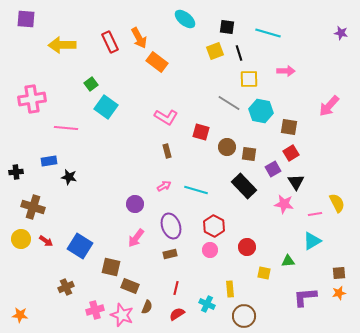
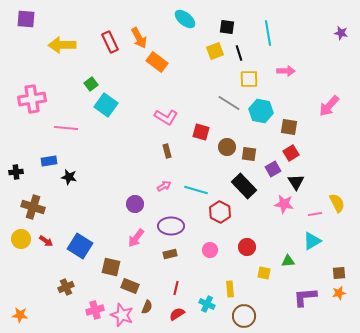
cyan line at (268, 33): rotated 65 degrees clockwise
cyan square at (106, 107): moved 2 px up
purple ellipse at (171, 226): rotated 70 degrees counterclockwise
red hexagon at (214, 226): moved 6 px right, 14 px up
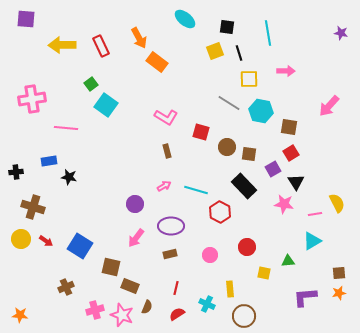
red rectangle at (110, 42): moved 9 px left, 4 px down
pink circle at (210, 250): moved 5 px down
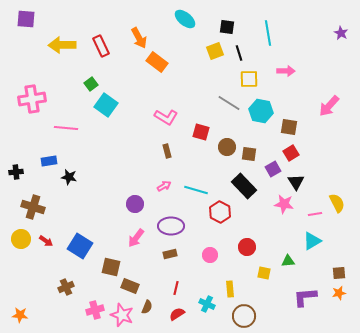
purple star at (341, 33): rotated 16 degrees clockwise
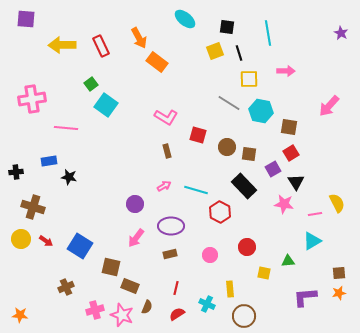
red square at (201, 132): moved 3 px left, 3 px down
